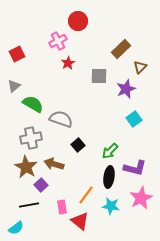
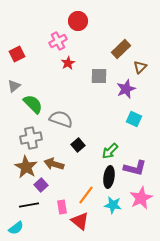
green semicircle: rotated 15 degrees clockwise
cyan square: rotated 28 degrees counterclockwise
cyan star: moved 2 px right, 1 px up
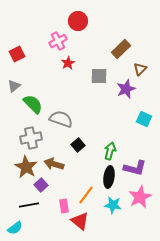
brown triangle: moved 2 px down
cyan square: moved 10 px right
green arrow: rotated 150 degrees clockwise
pink star: moved 1 px left, 1 px up
pink rectangle: moved 2 px right, 1 px up
cyan semicircle: moved 1 px left
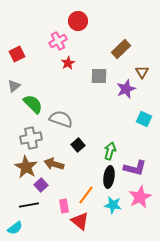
brown triangle: moved 2 px right, 3 px down; rotated 16 degrees counterclockwise
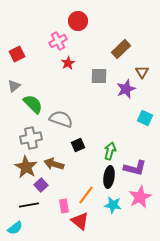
cyan square: moved 1 px right, 1 px up
black square: rotated 16 degrees clockwise
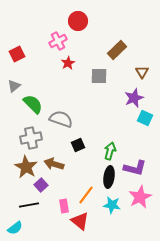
brown rectangle: moved 4 px left, 1 px down
purple star: moved 8 px right, 9 px down
cyan star: moved 1 px left
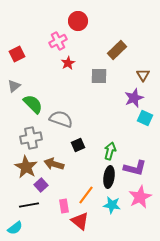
brown triangle: moved 1 px right, 3 px down
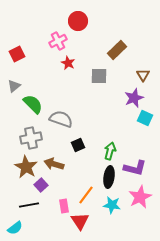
red star: rotated 16 degrees counterclockwise
red triangle: rotated 18 degrees clockwise
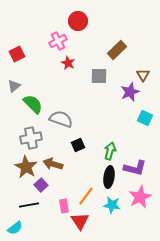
purple star: moved 4 px left, 6 px up
brown arrow: moved 1 px left
orange line: moved 1 px down
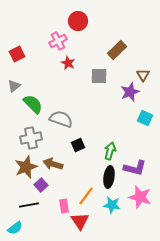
brown star: rotated 20 degrees clockwise
pink star: rotated 30 degrees counterclockwise
